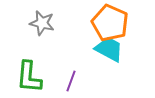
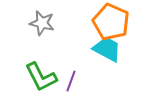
orange pentagon: moved 1 px right, 1 px up
cyan trapezoid: moved 2 px left
green L-shape: moved 12 px right; rotated 32 degrees counterclockwise
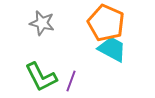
orange pentagon: moved 5 px left, 1 px down
cyan trapezoid: moved 5 px right
